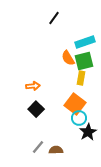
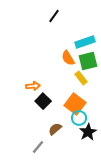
black line: moved 2 px up
green square: moved 4 px right
yellow rectangle: rotated 48 degrees counterclockwise
black square: moved 7 px right, 8 px up
brown semicircle: moved 1 px left, 21 px up; rotated 40 degrees counterclockwise
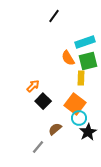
yellow rectangle: rotated 40 degrees clockwise
orange arrow: rotated 40 degrees counterclockwise
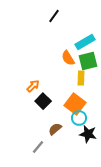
cyan rectangle: rotated 12 degrees counterclockwise
black star: moved 2 px down; rotated 30 degrees counterclockwise
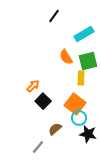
cyan rectangle: moved 1 px left, 8 px up
orange semicircle: moved 2 px left, 1 px up
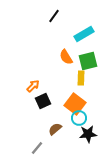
black square: rotated 21 degrees clockwise
black star: rotated 18 degrees counterclockwise
gray line: moved 1 px left, 1 px down
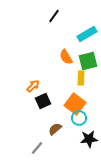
cyan rectangle: moved 3 px right
black star: moved 1 px right, 5 px down
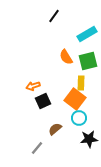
yellow rectangle: moved 5 px down
orange arrow: rotated 152 degrees counterclockwise
orange square: moved 5 px up
